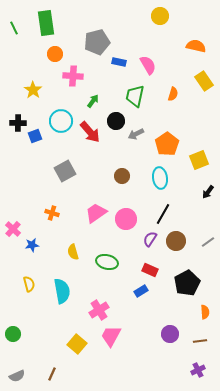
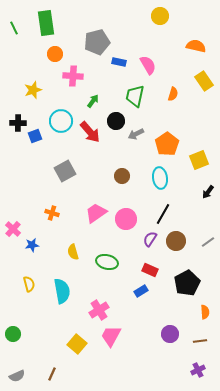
yellow star at (33, 90): rotated 18 degrees clockwise
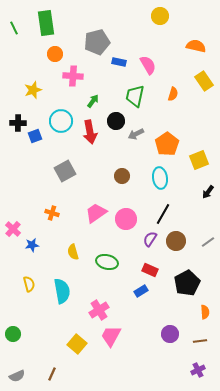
red arrow at (90, 132): rotated 30 degrees clockwise
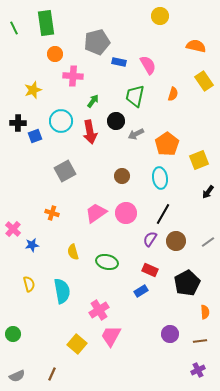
pink circle at (126, 219): moved 6 px up
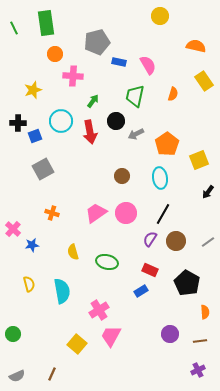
gray square at (65, 171): moved 22 px left, 2 px up
black pentagon at (187, 283): rotated 15 degrees counterclockwise
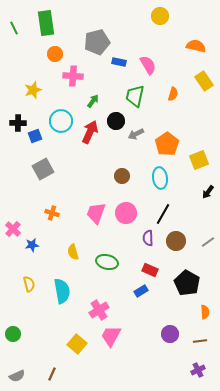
red arrow at (90, 132): rotated 145 degrees counterclockwise
pink trapezoid at (96, 213): rotated 35 degrees counterclockwise
purple semicircle at (150, 239): moved 2 px left, 1 px up; rotated 35 degrees counterclockwise
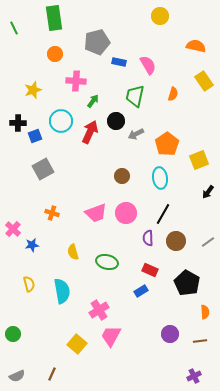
green rectangle at (46, 23): moved 8 px right, 5 px up
pink cross at (73, 76): moved 3 px right, 5 px down
pink trapezoid at (96, 213): rotated 130 degrees counterclockwise
purple cross at (198, 370): moved 4 px left, 6 px down
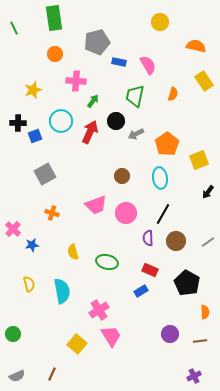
yellow circle at (160, 16): moved 6 px down
gray square at (43, 169): moved 2 px right, 5 px down
pink trapezoid at (96, 213): moved 8 px up
pink trapezoid at (111, 336): rotated 120 degrees clockwise
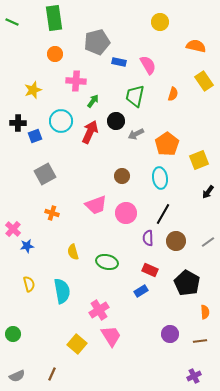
green line at (14, 28): moved 2 px left, 6 px up; rotated 40 degrees counterclockwise
blue star at (32, 245): moved 5 px left, 1 px down
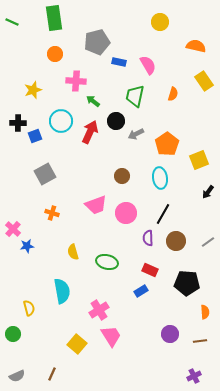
green arrow at (93, 101): rotated 88 degrees counterclockwise
black pentagon at (187, 283): rotated 25 degrees counterclockwise
yellow semicircle at (29, 284): moved 24 px down
